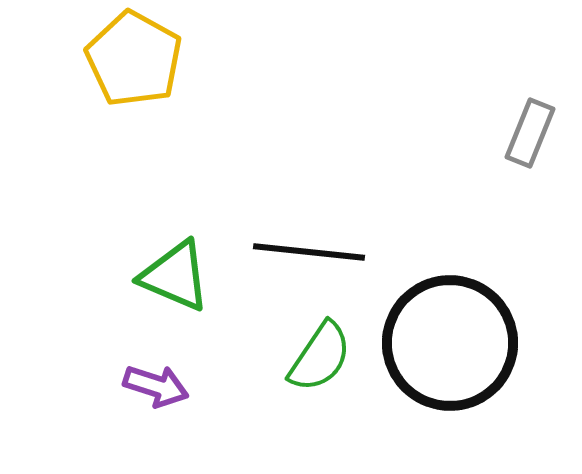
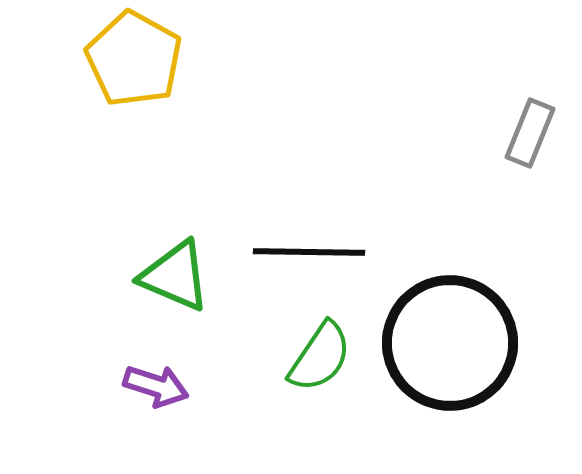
black line: rotated 5 degrees counterclockwise
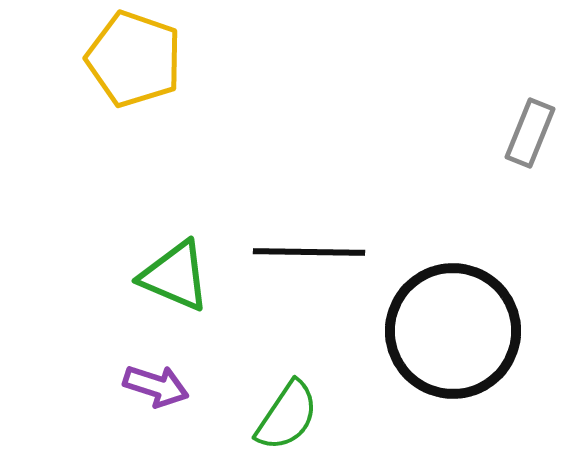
yellow pentagon: rotated 10 degrees counterclockwise
black circle: moved 3 px right, 12 px up
green semicircle: moved 33 px left, 59 px down
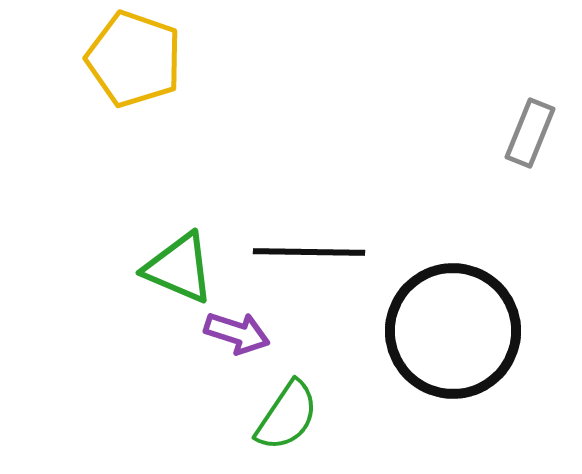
green triangle: moved 4 px right, 8 px up
purple arrow: moved 81 px right, 53 px up
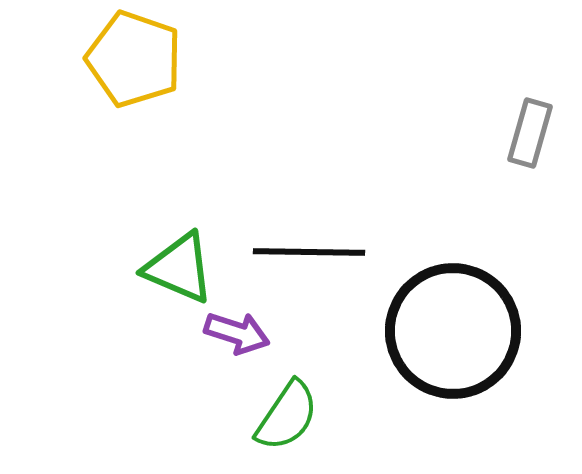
gray rectangle: rotated 6 degrees counterclockwise
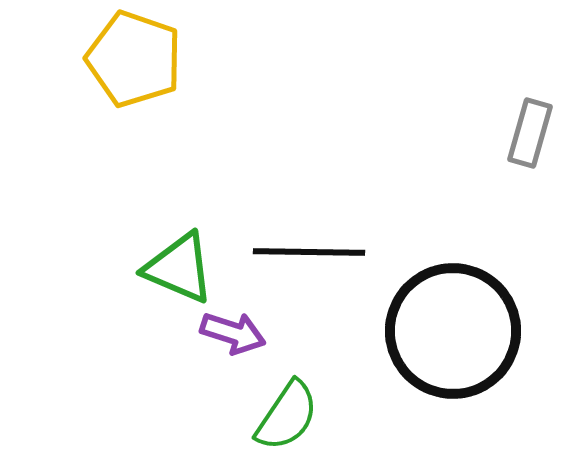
purple arrow: moved 4 px left
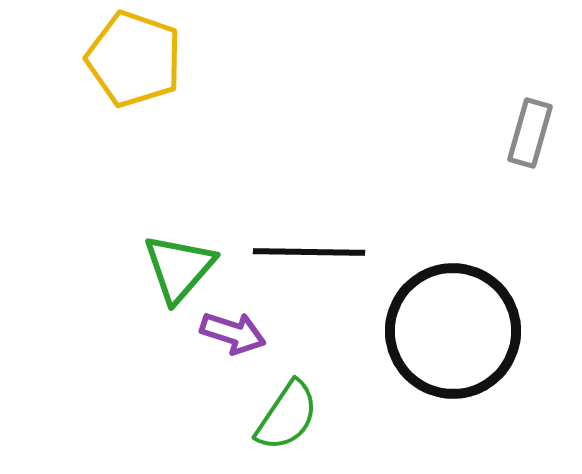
green triangle: rotated 48 degrees clockwise
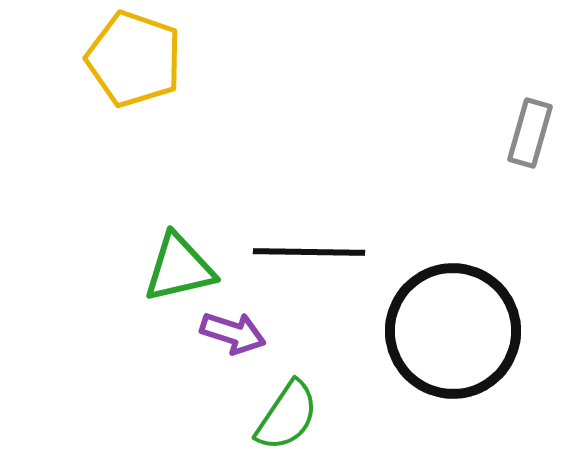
green triangle: rotated 36 degrees clockwise
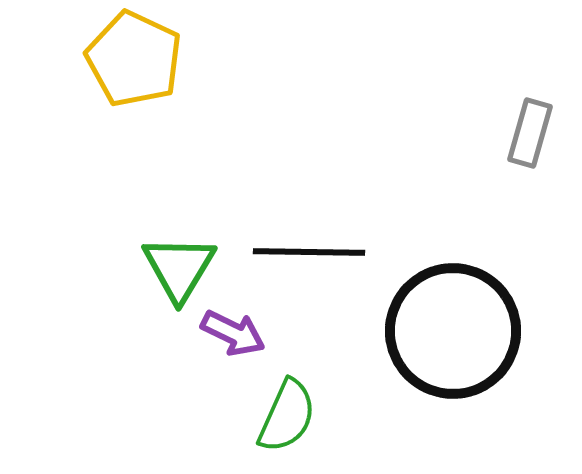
yellow pentagon: rotated 6 degrees clockwise
green triangle: rotated 46 degrees counterclockwise
purple arrow: rotated 8 degrees clockwise
green semicircle: rotated 10 degrees counterclockwise
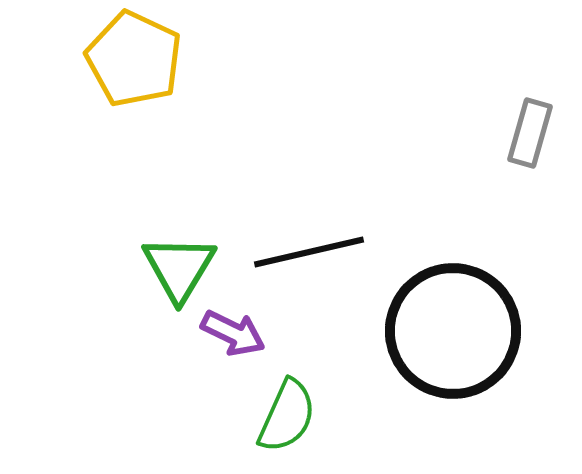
black line: rotated 14 degrees counterclockwise
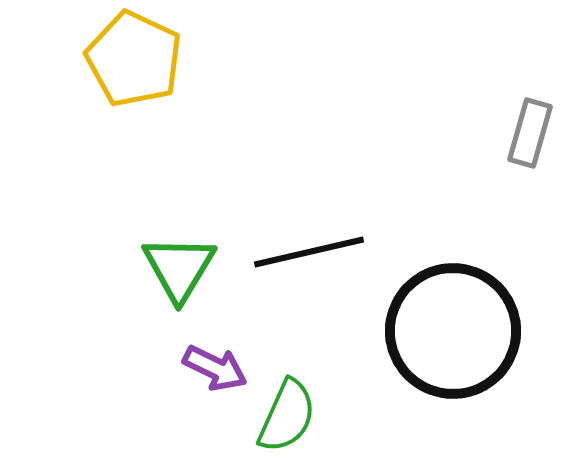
purple arrow: moved 18 px left, 35 px down
